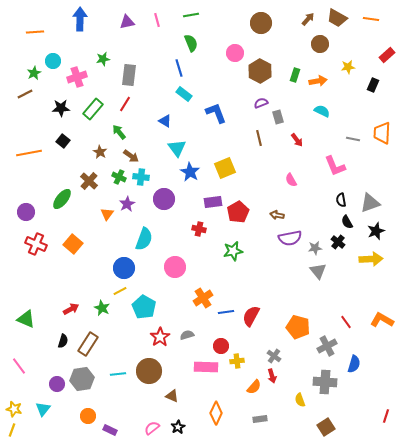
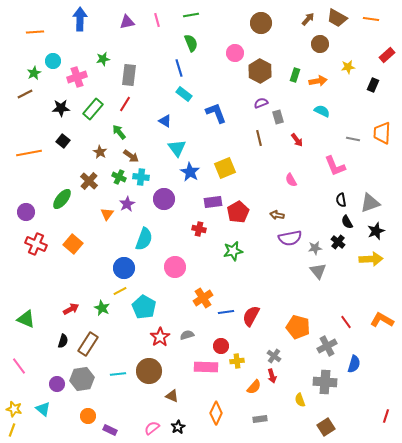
cyan triangle at (43, 409): rotated 28 degrees counterclockwise
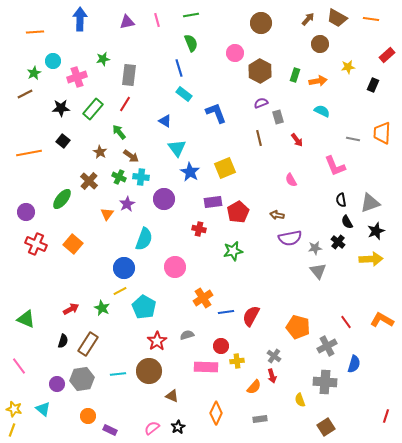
red star at (160, 337): moved 3 px left, 4 px down
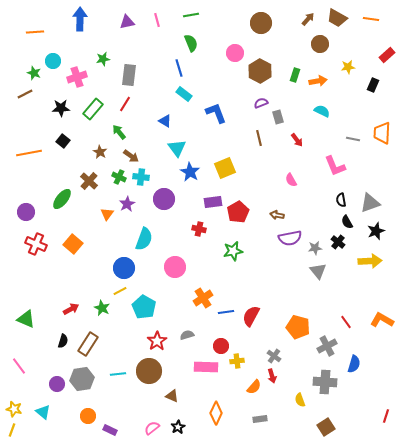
green star at (34, 73): rotated 24 degrees counterclockwise
yellow arrow at (371, 259): moved 1 px left, 2 px down
cyan triangle at (43, 409): moved 3 px down
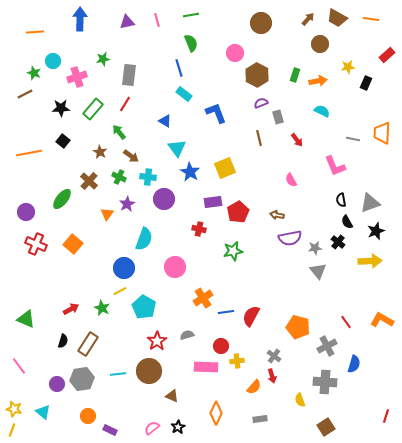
brown hexagon at (260, 71): moved 3 px left, 4 px down
black rectangle at (373, 85): moved 7 px left, 2 px up
cyan cross at (141, 177): moved 7 px right
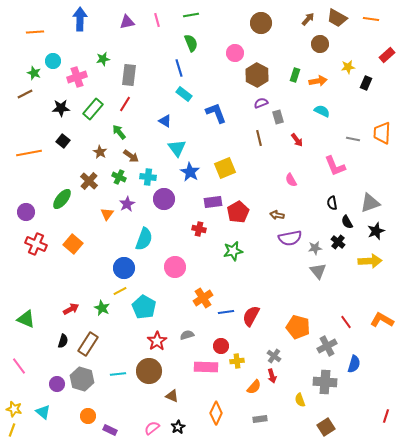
black semicircle at (341, 200): moved 9 px left, 3 px down
gray hexagon at (82, 379): rotated 25 degrees clockwise
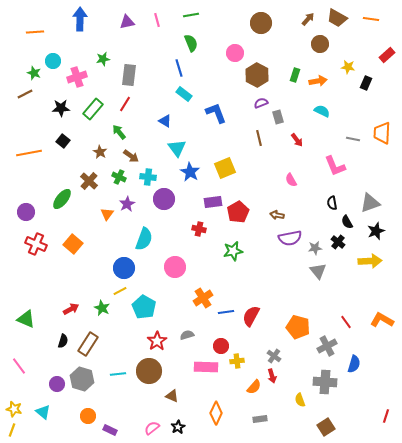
yellow star at (348, 67): rotated 16 degrees clockwise
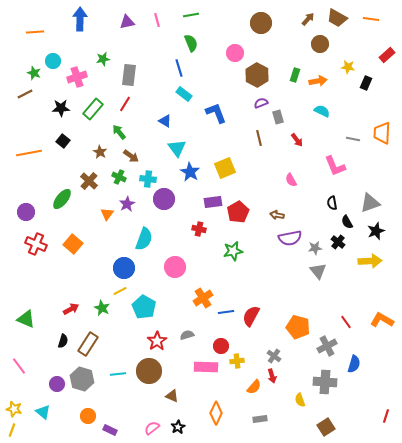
cyan cross at (148, 177): moved 2 px down
